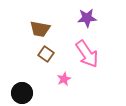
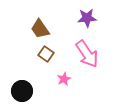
brown trapezoid: rotated 45 degrees clockwise
black circle: moved 2 px up
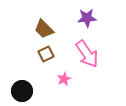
brown trapezoid: moved 4 px right; rotated 10 degrees counterclockwise
brown square: rotated 28 degrees clockwise
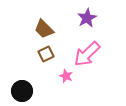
purple star: rotated 24 degrees counterclockwise
pink arrow: rotated 80 degrees clockwise
pink star: moved 2 px right, 3 px up; rotated 24 degrees counterclockwise
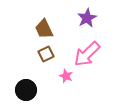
brown trapezoid: rotated 20 degrees clockwise
black circle: moved 4 px right, 1 px up
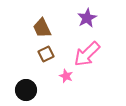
brown trapezoid: moved 2 px left, 1 px up
